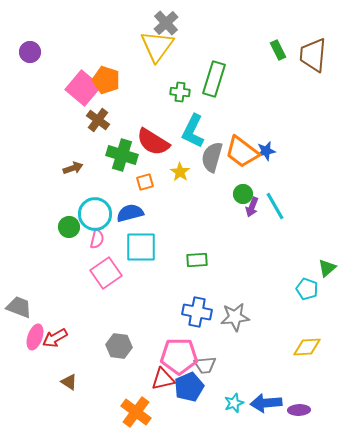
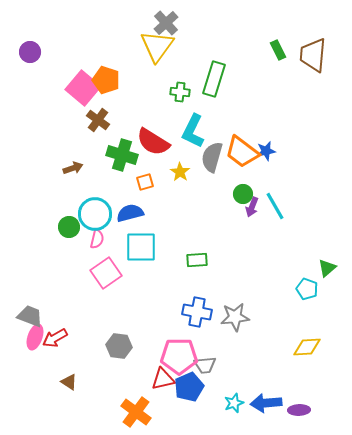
gray trapezoid at (19, 307): moved 11 px right, 9 px down
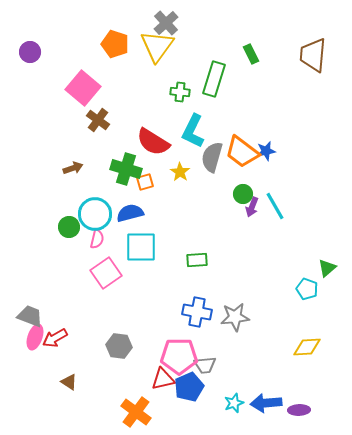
green rectangle at (278, 50): moved 27 px left, 4 px down
orange pentagon at (106, 80): moved 9 px right, 36 px up
green cross at (122, 155): moved 4 px right, 14 px down
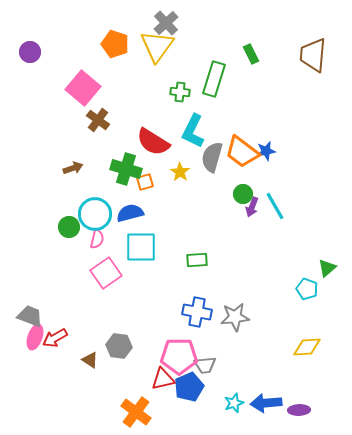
brown triangle at (69, 382): moved 21 px right, 22 px up
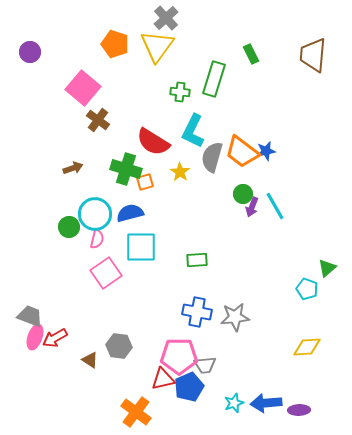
gray cross at (166, 23): moved 5 px up
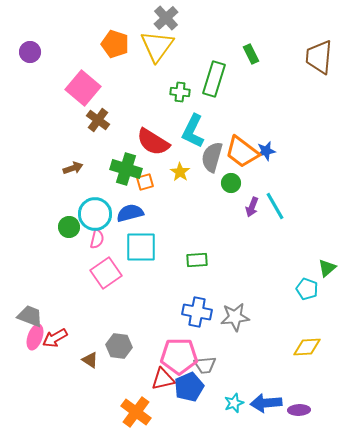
brown trapezoid at (313, 55): moved 6 px right, 2 px down
green circle at (243, 194): moved 12 px left, 11 px up
